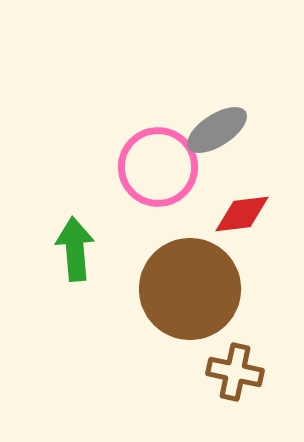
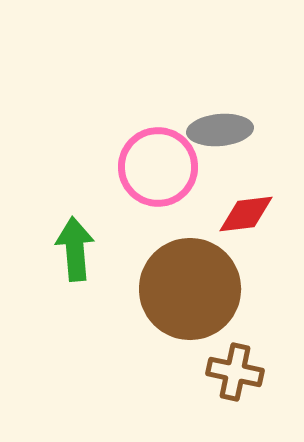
gray ellipse: moved 3 px right; rotated 28 degrees clockwise
red diamond: moved 4 px right
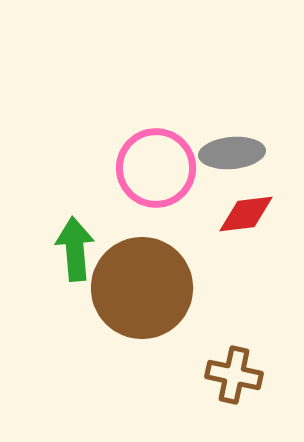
gray ellipse: moved 12 px right, 23 px down
pink circle: moved 2 px left, 1 px down
brown circle: moved 48 px left, 1 px up
brown cross: moved 1 px left, 3 px down
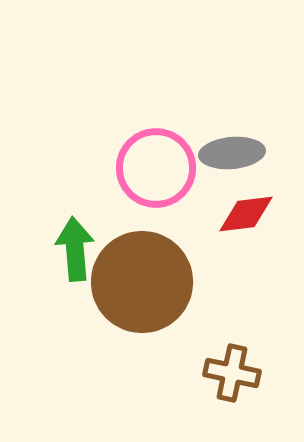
brown circle: moved 6 px up
brown cross: moved 2 px left, 2 px up
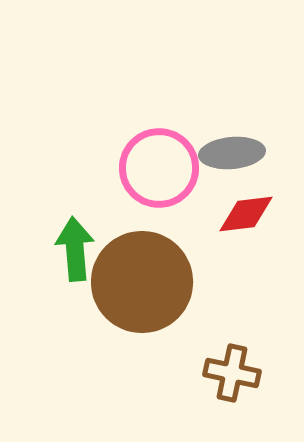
pink circle: moved 3 px right
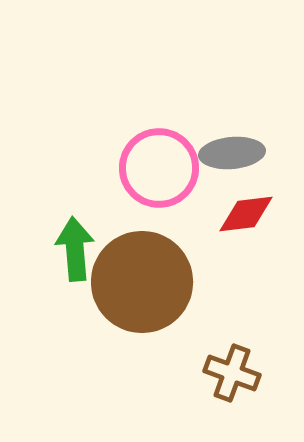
brown cross: rotated 8 degrees clockwise
